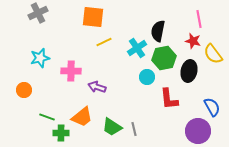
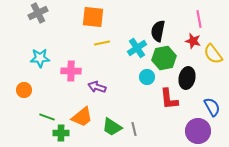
yellow line: moved 2 px left, 1 px down; rotated 14 degrees clockwise
cyan star: rotated 12 degrees clockwise
black ellipse: moved 2 px left, 7 px down
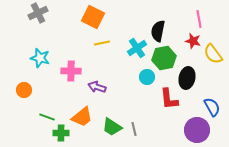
orange square: rotated 20 degrees clockwise
cyan star: rotated 18 degrees clockwise
purple circle: moved 1 px left, 1 px up
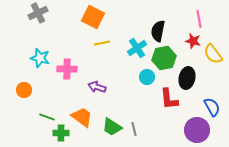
pink cross: moved 4 px left, 2 px up
orange trapezoid: rotated 105 degrees counterclockwise
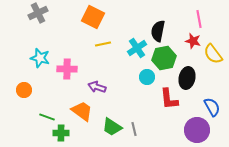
yellow line: moved 1 px right, 1 px down
orange trapezoid: moved 6 px up
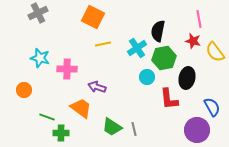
yellow semicircle: moved 2 px right, 2 px up
orange trapezoid: moved 1 px left, 3 px up
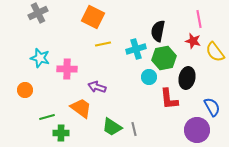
cyan cross: moved 1 px left, 1 px down; rotated 18 degrees clockwise
cyan circle: moved 2 px right
orange circle: moved 1 px right
green line: rotated 35 degrees counterclockwise
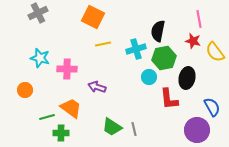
orange trapezoid: moved 10 px left
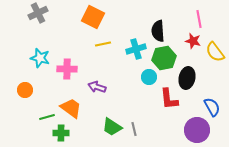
black semicircle: rotated 15 degrees counterclockwise
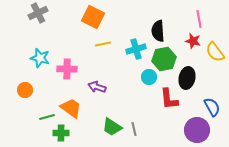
green hexagon: moved 1 px down
